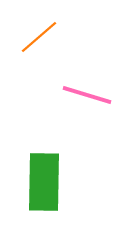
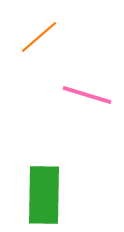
green rectangle: moved 13 px down
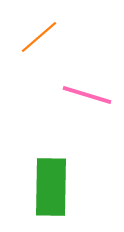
green rectangle: moved 7 px right, 8 px up
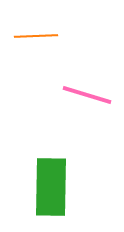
orange line: moved 3 px left, 1 px up; rotated 39 degrees clockwise
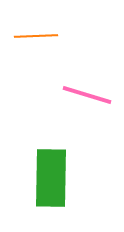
green rectangle: moved 9 px up
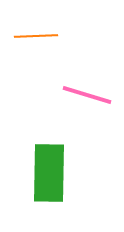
green rectangle: moved 2 px left, 5 px up
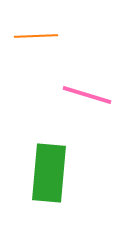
green rectangle: rotated 4 degrees clockwise
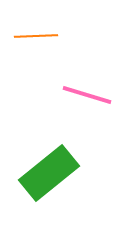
green rectangle: rotated 46 degrees clockwise
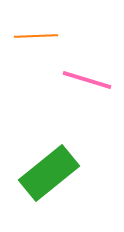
pink line: moved 15 px up
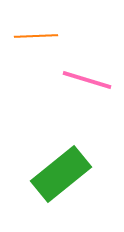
green rectangle: moved 12 px right, 1 px down
